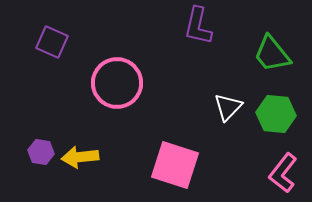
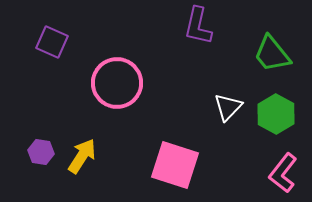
green hexagon: rotated 24 degrees clockwise
yellow arrow: moved 2 px right, 1 px up; rotated 129 degrees clockwise
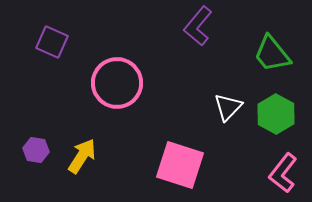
purple L-shape: rotated 27 degrees clockwise
purple hexagon: moved 5 px left, 2 px up
pink square: moved 5 px right
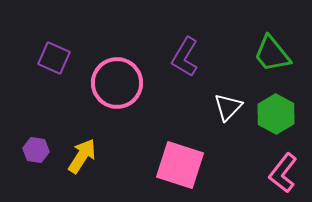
purple L-shape: moved 13 px left, 31 px down; rotated 9 degrees counterclockwise
purple square: moved 2 px right, 16 px down
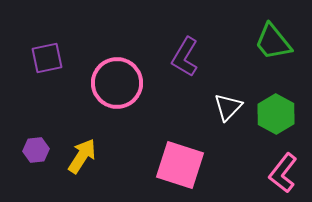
green trapezoid: moved 1 px right, 12 px up
purple square: moved 7 px left; rotated 36 degrees counterclockwise
purple hexagon: rotated 15 degrees counterclockwise
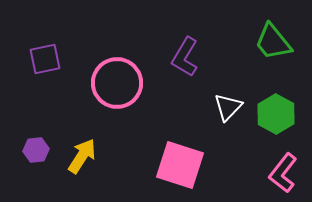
purple square: moved 2 px left, 1 px down
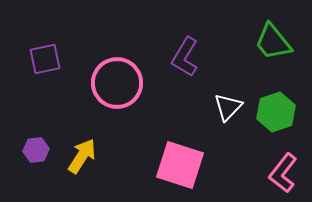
green hexagon: moved 2 px up; rotated 12 degrees clockwise
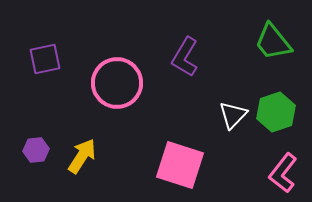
white triangle: moved 5 px right, 8 px down
